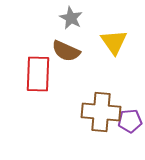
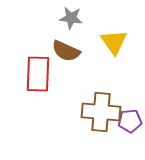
gray star: rotated 20 degrees counterclockwise
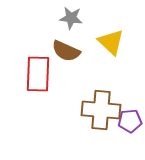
yellow triangle: moved 3 px left; rotated 12 degrees counterclockwise
brown cross: moved 2 px up
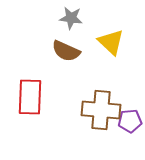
red rectangle: moved 8 px left, 23 px down
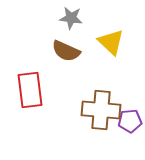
red rectangle: moved 7 px up; rotated 9 degrees counterclockwise
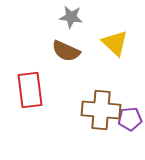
gray star: moved 1 px up
yellow triangle: moved 4 px right, 1 px down
purple pentagon: moved 2 px up
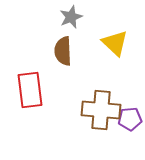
gray star: rotated 30 degrees counterclockwise
brown semicircle: moved 3 px left; rotated 64 degrees clockwise
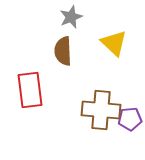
yellow triangle: moved 1 px left
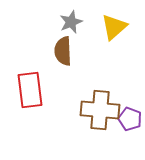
gray star: moved 5 px down
yellow triangle: moved 16 px up; rotated 36 degrees clockwise
brown cross: moved 1 px left
purple pentagon: rotated 25 degrees clockwise
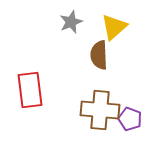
brown semicircle: moved 36 px right, 4 px down
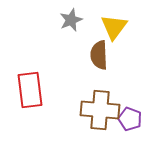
gray star: moved 2 px up
yellow triangle: rotated 12 degrees counterclockwise
